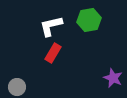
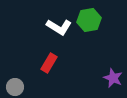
white L-shape: moved 8 px right, 1 px down; rotated 135 degrees counterclockwise
red rectangle: moved 4 px left, 10 px down
gray circle: moved 2 px left
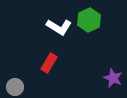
green hexagon: rotated 15 degrees counterclockwise
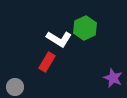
green hexagon: moved 4 px left, 8 px down
white L-shape: moved 12 px down
red rectangle: moved 2 px left, 1 px up
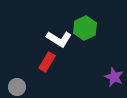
purple star: moved 1 px right, 1 px up
gray circle: moved 2 px right
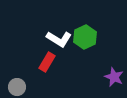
green hexagon: moved 9 px down
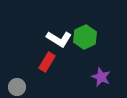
purple star: moved 13 px left
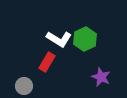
green hexagon: moved 2 px down
gray circle: moved 7 px right, 1 px up
